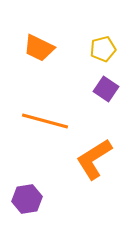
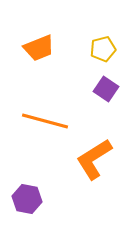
orange trapezoid: rotated 48 degrees counterclockwise
purple hexagon: rotated 20 degrees clockwise
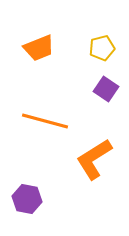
yellow pentagon: moved 1 px left, 1 px up
